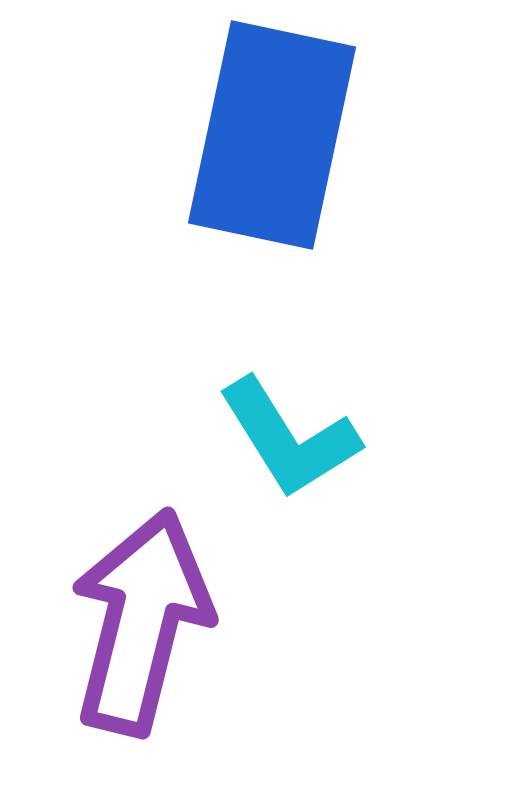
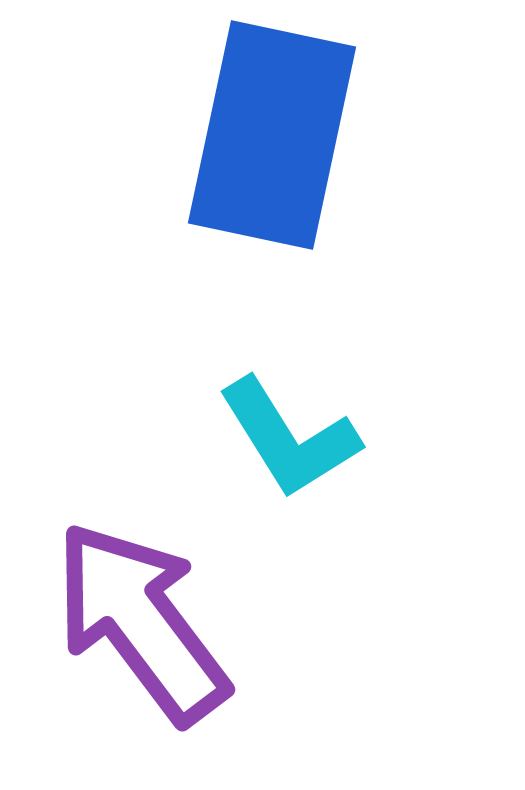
purple arrow: rotated 51 degrees counterclockwise
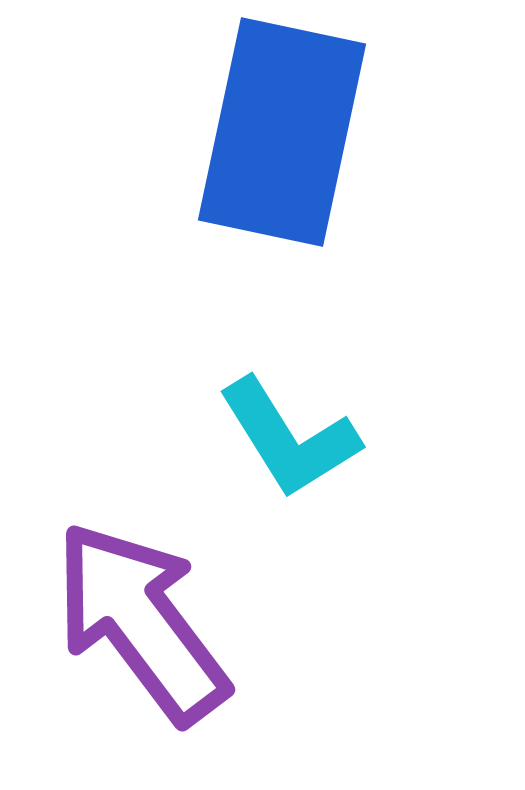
blue rectangle: moved 10 px right, 3 px up
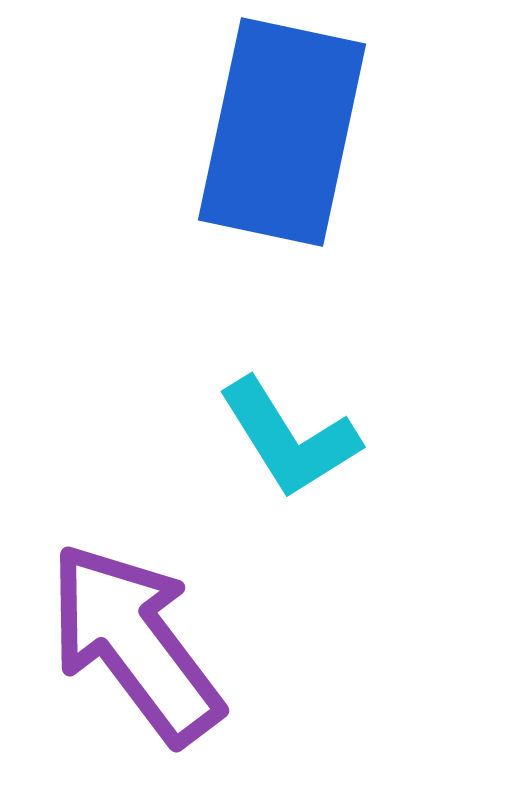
purple arrow: moved 6 px left, 21 px down
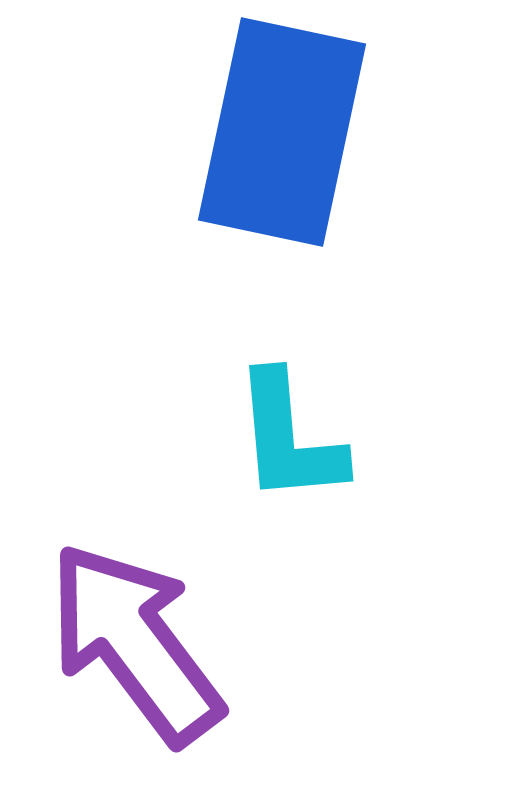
cyan L-shape: rotated 27 degrees clockwise
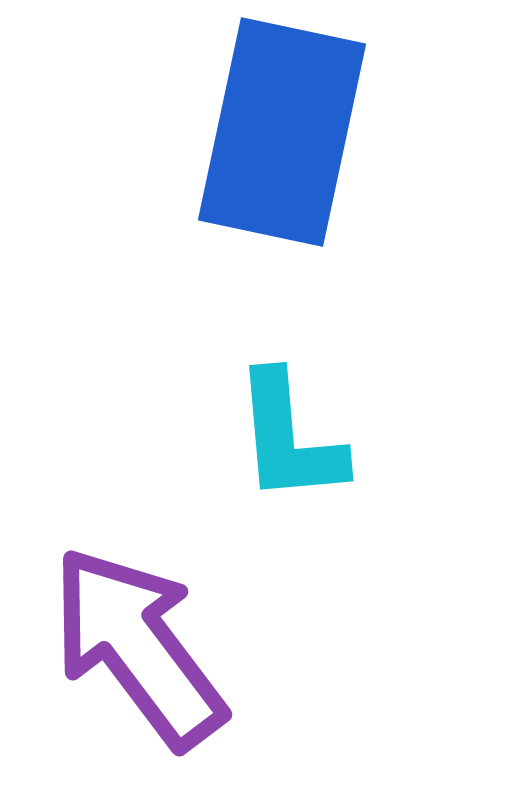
purple arrow: moved 3 px right, 4 px down
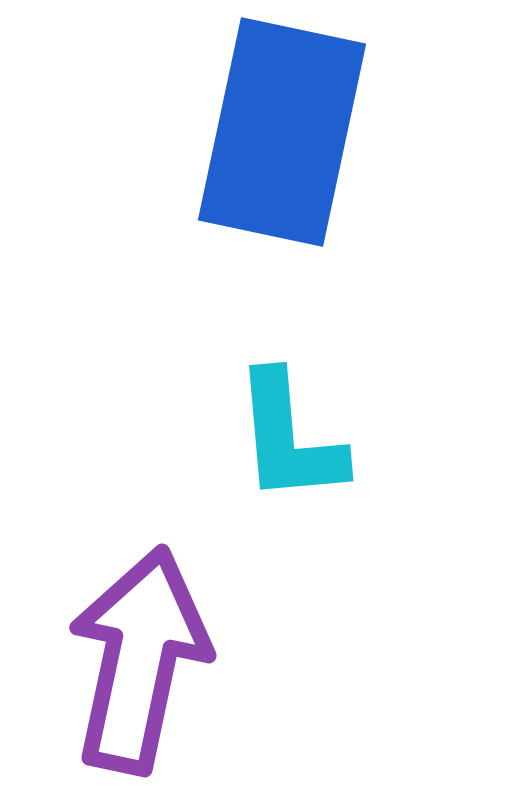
purple arrow: moved 1 px right, 13 px down; rotated 49 degrees clockwise
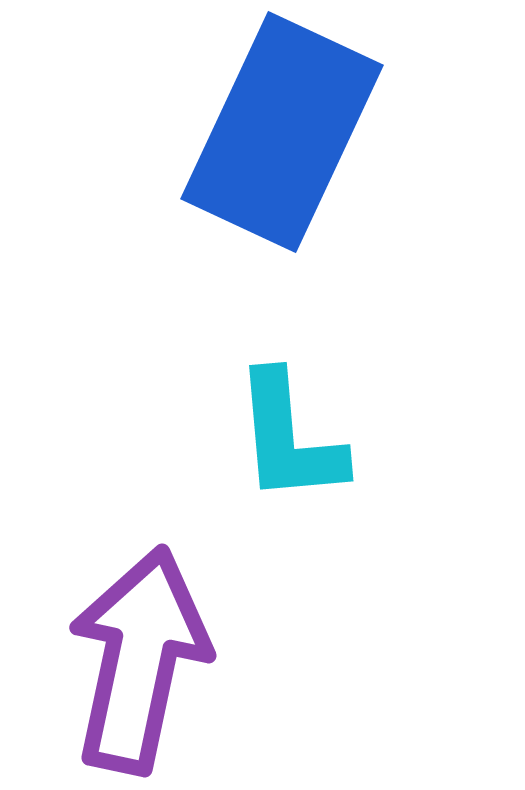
blue rectangle: rotated 13 degrees clockwise
